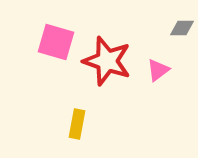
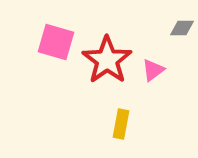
red star: moved 1 px up; rotated 18 degrees clockwise
pink triangle: moved 5 px left
yellow rectangle: moved 44 px right
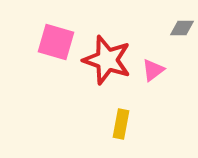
red star: rotated 18 degrees counterclockwise
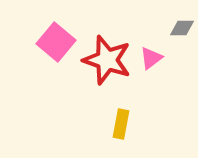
pink square: rotated 24 degrees clockwise
pink triangle: moved 2 px left, 12 px up
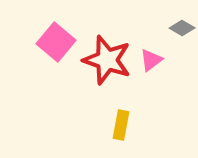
gray diamond: rotated 30 degrees clockwise
pink triangle: moved 2 px down
yellow rectangle: moved 1 px down
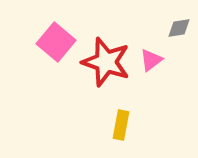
gray diamond: moved 3 px left; rotated 40 degrees counterclockwise
red star: moved 1 px left, 2 px down
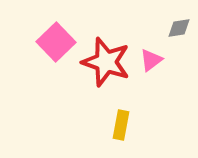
pink square: rotated 6 degrees clockwise
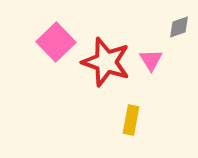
gray diamond: moved 1 px up; rotated 10 degrees counterclockwise
pink triangle: rotated 25 degrees counterclockwise
yellow rectangle: moved 10 px right, 5 px up
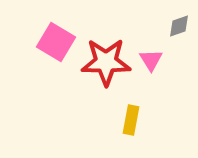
gray diamond: moved 1 px up
pink square: rotated 15 degrees counterclockwise
red star: rotated 18 degrees counterclockwise
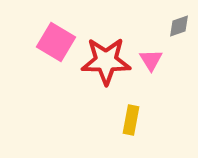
red star: moved 1 px up
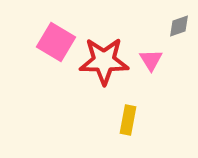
red star: moved 2 px left
yellow rectangle: moved 3 px left
